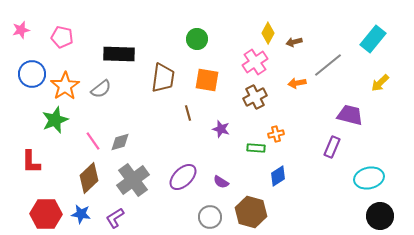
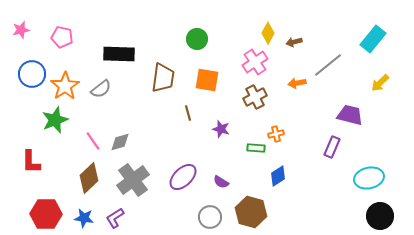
blue star: moved 3 px right, 4 px down
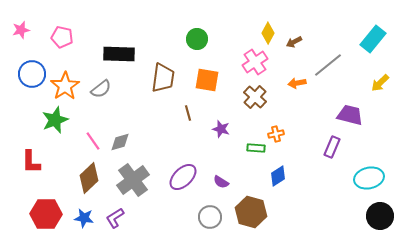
brown arrow: rotated 14 degrees counterclockwise
brown cross: rotated 20 degrees counterclockwise
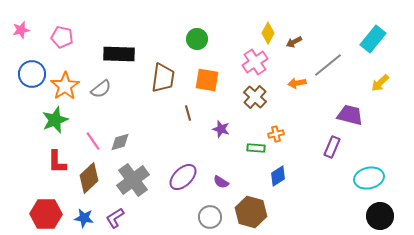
red L-shape: moved 26 px right
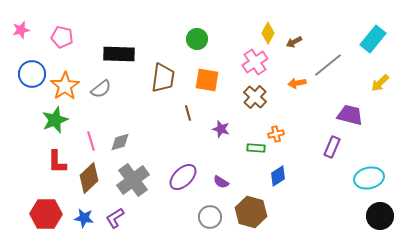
pink line: moved 2 px left; rotated 18 degrees clockwise
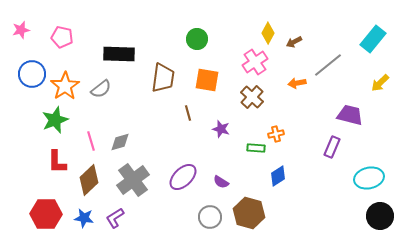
brown cross: moved 3 px left
brown diamond: moved 2 px down
brown hexagon: moved 2 px left, 1 px down
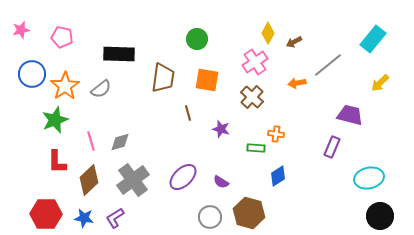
orange cross: rotated 21 degrees clockwise
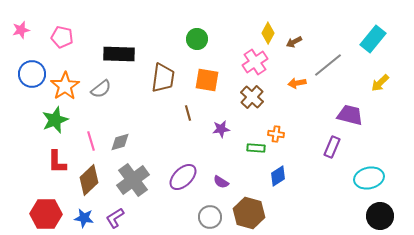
purple star: rotated 24 degrees counterclockwise
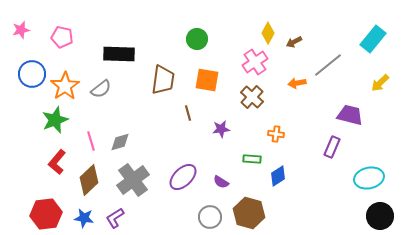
brown trapezoid: moved 2 px down
green rectangle: moved 4 px left, 11 px down
red L-shape: rotated 40 degrees clockwise
red hexagon: rotated 8 degrees counterclockwise
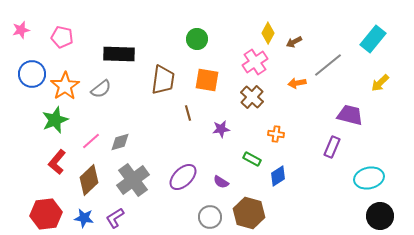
pink line: rotated 66 degrees clockwise
green rectangle: rotated 24 degrees clockwise
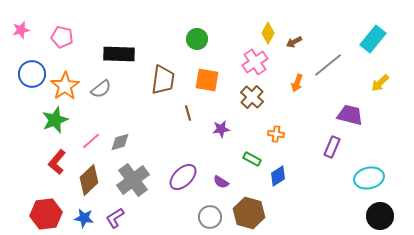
orange arrow: rotated 60 degrees counterclockwise
